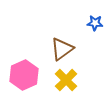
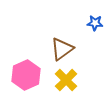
pink hexagon: moved 2 px right
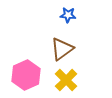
blue star: moved 27 px left, 8 px up
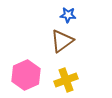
brown triangle: moved 8 px up
yellow cross: rotated 25 degrees clockwise
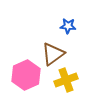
blue star: moved 11 px down
brown triangle: moved 9 px left, 13 px down
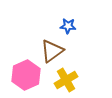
brown triangle: moved 1 px left, 3 px up
yellow cross: rotated 10 degrees counterclockwise
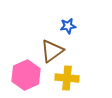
blue star: rotated 14 degrees counterclockwise
yellow cross: moved 1 px right, 2 px up; rotated 35 degrees clockwise
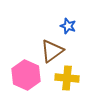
blue star: rotated 28 degrees clockwise
pink hexagon: rotated 12 degrees counterclockwise
